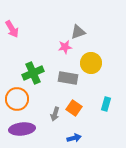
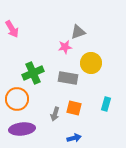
orange square: rotated 21 degrees counterclockwise
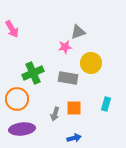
orange square: rotated 14 degrees counterclockwise
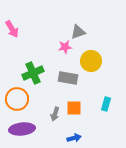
yellow circle: moved 2 px up
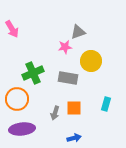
gray arrow: moved 1 px up
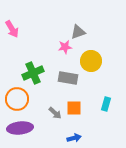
gray arrow: rotated 64 degrees counterclockwise
purple ellipse: moved 2 px left, 1 px up
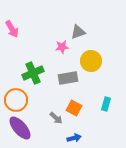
pink star: moved 3 px left
gray rectangle: rotated 18 degrees counterclockwise
orange circle: moved 1 px left, 1 px down
orange square: rotated 28 degrees clockwise
gray arrow: moved 1 px right, 5 px down
purple ellipse: rotated 55 degrees clockwise
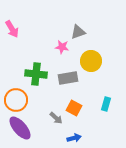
pink star: rotated 16 degrees clockwise
green cross: moved 3 px right, 1 px down; rotated 30 degrees clockwise
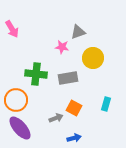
yellow circle: moved 2 px right, 3 px up
gray arrow: rotated 64 degrees counterclockwise
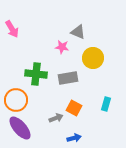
gray triangle: rotated 42 degrees clockwise
